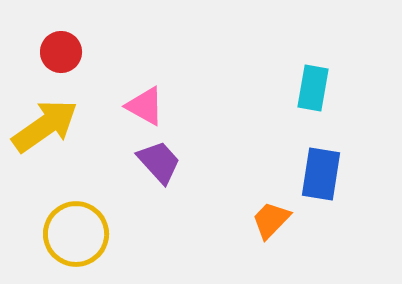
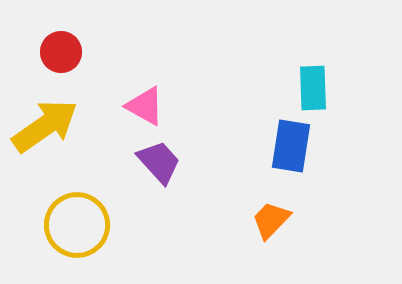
cyan rectangle: rotated 12 degrees counterclockwise
blue rectangle: moved 30 px left, 28 px up
yellow circle: moved 1 px right, 9 px up
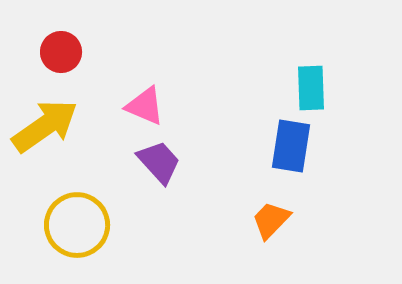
cyan rectangle: moved 2 px left
pink triangle: rotated 6 degrees counterclockwise
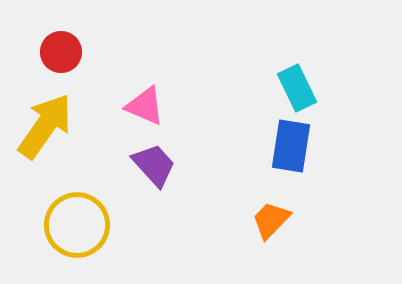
cyan rectangle: moved 14 px left; rotated 24 degrees counterclockwise
yellow arrow: rotated 20 degrees counterclockwise
purple trapezoid: moved 5 px left, 3 px down
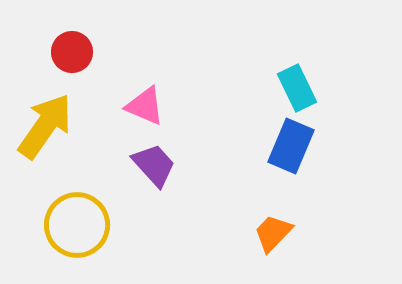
red circle: moved 11 px right
blue rectangle: rotated 14 degrees clockwise
orange trapezoid: moved 2 px right, 13 px down
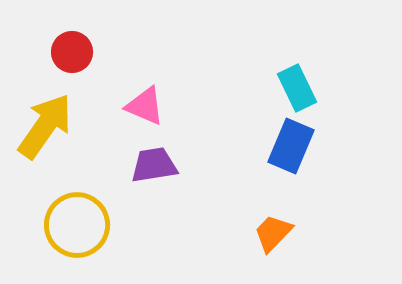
purple trapezoid: rotated 57 degrees counterclockwise
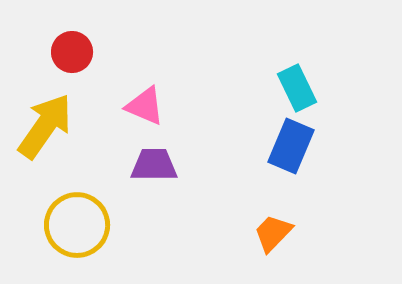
purple trapezoid: rotated 9 degrees clockwise
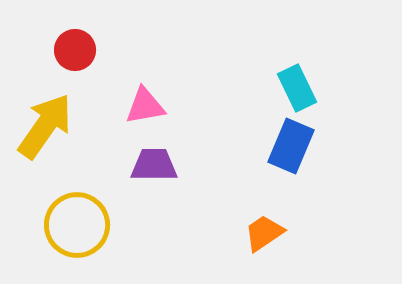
red circle: moved 3 px right, 2 px up
pink triangle: rotated 33 degrees counterclockwise
orange trapezoid: moved 9 px left; rotated 12 degrees clockwise
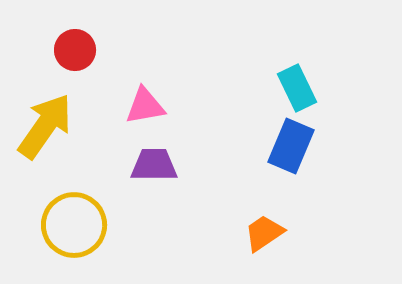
yellow circle: moved 3 px left
